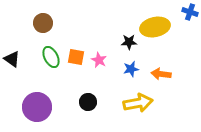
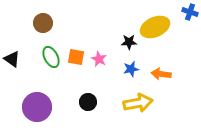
yellow ellipse: rotated 12 degrees counterclockwise
pink star: moved 1 px up
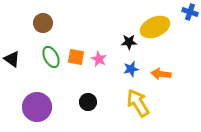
yellow arrow: rotated 112 degrees counterclockwise
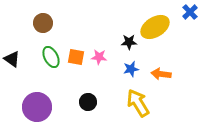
blue cross: rotated 28 degrees clockwise
yellow ellipse: rotated 8 degrees counterclockwise
pink star: moved 2 px up; rotated 21 degrees counterclockwise
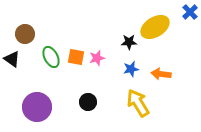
brown circle: moved 18 px left, 11 px down
pink star: moved 2 px left, 1 px down; rotated 21 degrees counterclockwise
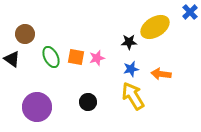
yellow arrow: moved 5 px left, 7 px up
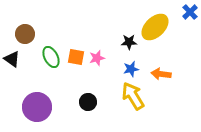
yellow ellipse: rotated 12 degrees counterclockwise
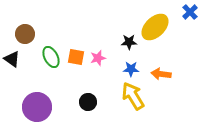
pink star: moved 1 px right
blue star: rotated 14 degrees clockwise
